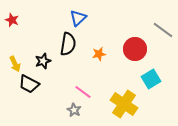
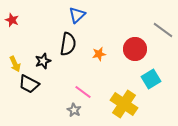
blue triangle: moved 1 px left, 3 px up
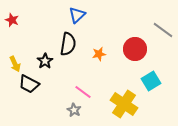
black star: moved 2 px right; rotated 14 degrees counterclockwise
cyan square: moved 2 px down
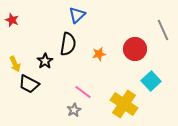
gray line: rotated 30 degrees clockwise
cyan square: rotated 12 degrees counterclockwise
gray star: rotated 16 degrees clockwise
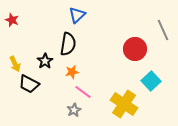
orange star: moved 27 px left, 18 px down
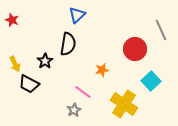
gray line: moved 2 px left
orange star: moved 30 px right, 2 px up
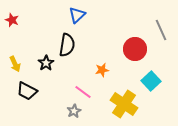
black semicircle: moved 1 px left, 1 px down
black star: moved 1 px right, 2 px down
black trapezoid: moved 2 px left, 7 px down
gray star: moved 1 px down
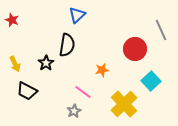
yellow cross: rotated 12 degrees clockwise
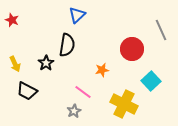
red circle: moved 3 px left
yellow cross: rotated 20 degrees counterclockwise
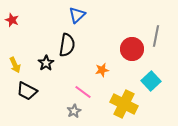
gray line: moved 5 px left, 6 px down; rotated 35 degrees clockwise
yellow arrow: moved 1 px down
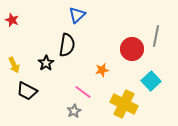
yellow arrow: moved 1 px left
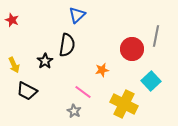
black star: moved 1 px left, 2 px up
gray star: rotated 16 degrees counterclockwise
